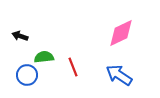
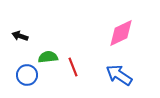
green semicircle: moved 4 px right
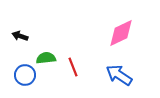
green semicircle: moved 2 px left, 1 px down
blue circle: moved 2 px left
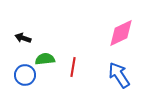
black arrow: moved 3 px right, 2 px down
green semicircle: moved 1 px left, 1 px down
red line: rotated 30 degrees clockwise
blue arrow: rotated 24 degrees clockwise
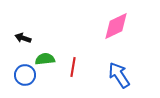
pink diamond: moved 5 px left, 7 px up
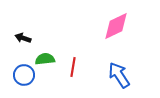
blue circle: moved 1 px left
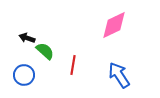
pink diamond: moved 2 px left, 1 px up
black arrow: moved 4 px right
green semicircle: moved 8 px up; rotated 48 degrees clockwise
red line: moved 2 px up
